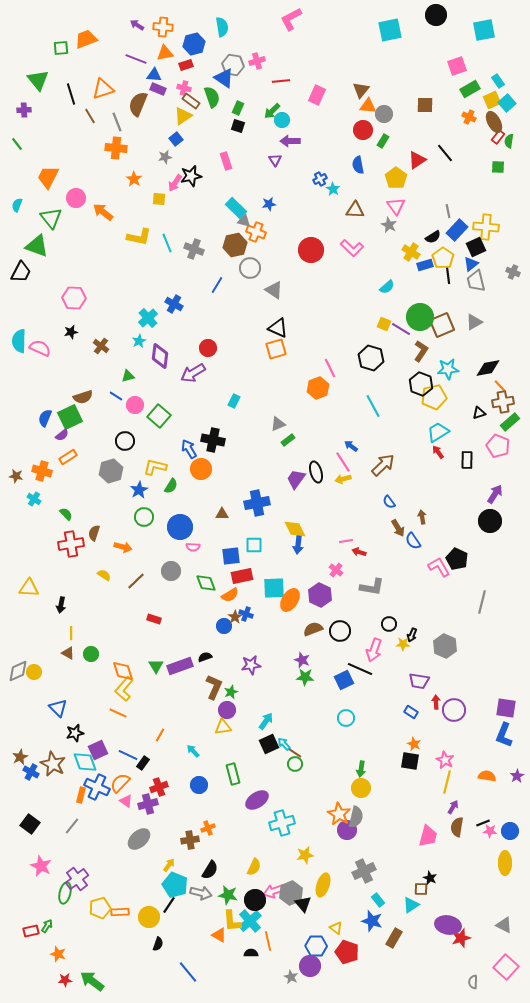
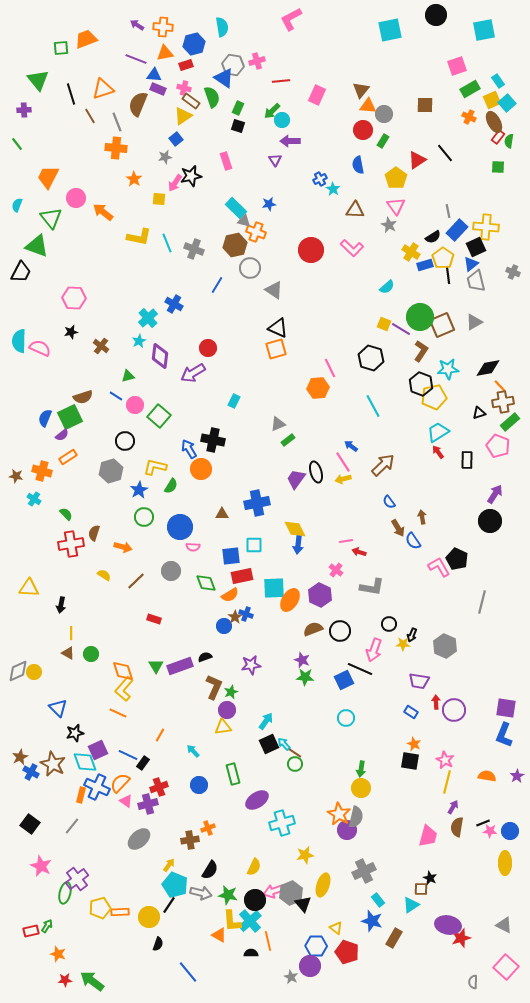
orange hexagon at (318, 388): rotated 15 degrees clockwise
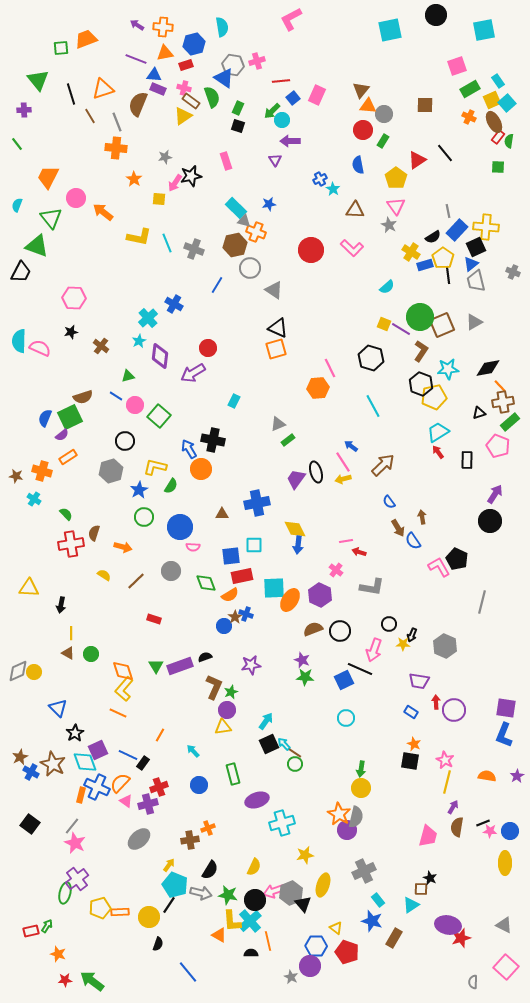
blue square at (176, 139): moved 117 px right, 41 px up
black star at (75, 733): rotated 18 degrees counterclockwise
purple ellipse at (257, 800): rotated 15 degrees clockwise
pink star at (41, 866): moved 34 px right, 23 px up
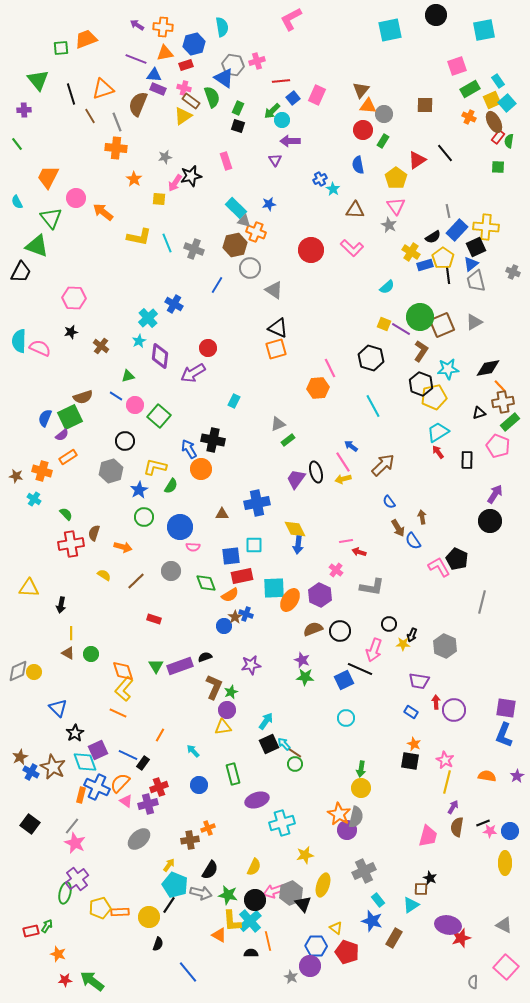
cyan semicircle at (17, 205): moved 3 px up; rotated 48 degrees counterclockwise
brown star at (53, 764): moved 3 px down
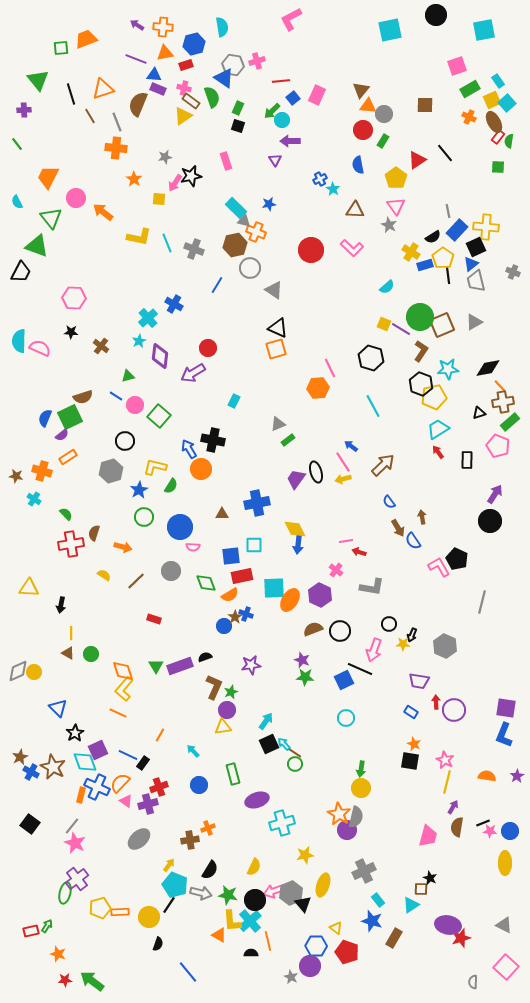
black star at (71, 332): rotated 16 degrees clockwise
cyan trapezoid at (438, 432): moved 3 px up
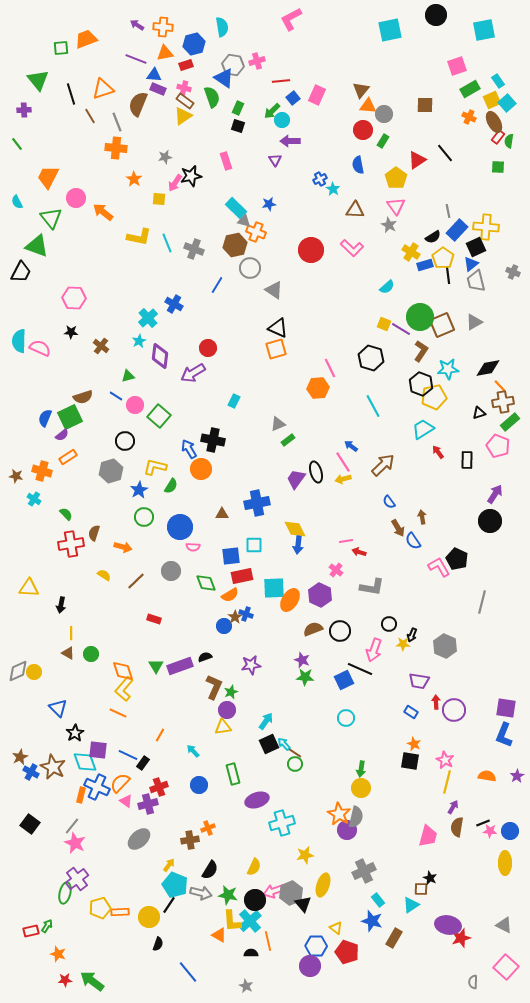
brown rectangle at (191, 101): moved 6 px left
cyan trapezoid at (438, 429): moved 15 px left
purple square at (98, 750): rotated 30 degrees clockwise
gray star at (291, 977): moved 45 px left, 9 px down
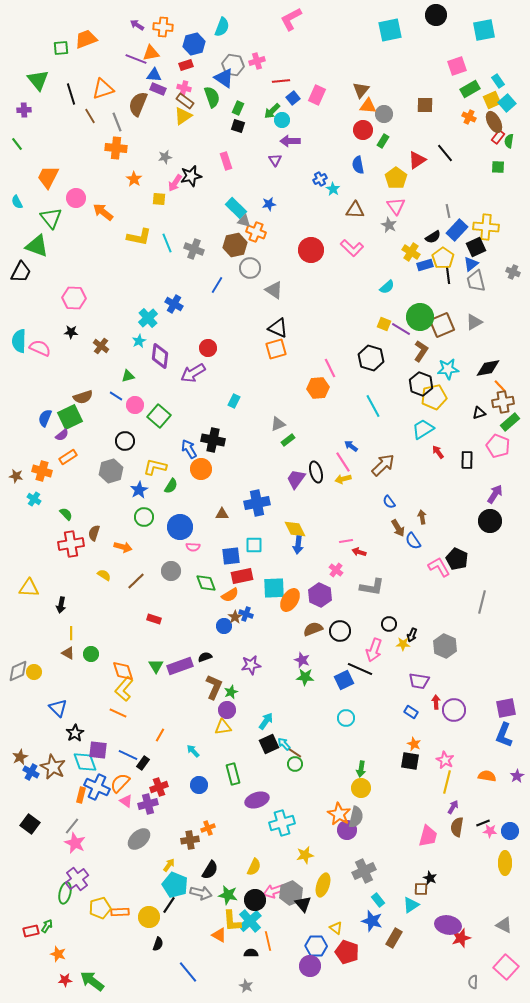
cyan semicircle at (222, 27): rotated 30 degrees clockwise
orange triangle at (165, 53): moved 14 px left
purple square at (506, 708): rotated 20 degrees counterclockwise
